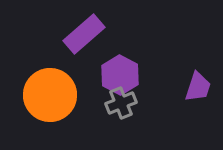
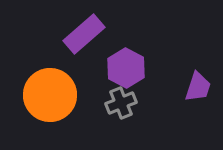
purple hexagon: moved 6 px right, 7 px up
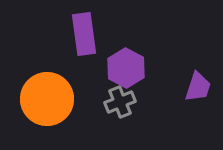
purple rectangle: rotated 57 degrees counterclockwise
orange circle: moved 3 px left, 4 px down
gray cross: moved 1 px left, 1 px up
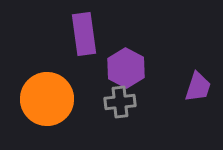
gray cross: rotated 16 degrees clockwise
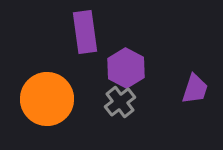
purple rectangle: moved 1 px right, 2 px up
purple trapezoid: moved 3 px left, 2 px down
gray cross: rotated 32 degrees counterclockwise
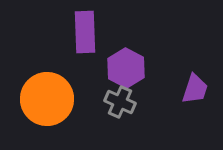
purple rectangle: rotated 6 degrees clockwise
gray cross: rotated 28 degrees counterclockwise
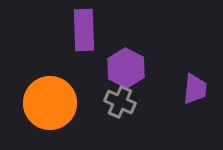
purple rectangle: moved 1 px left, 2 px up
purple trapezoid: rotated 12 degrees counterclockwise
orange circle: moved 3 px right, 4 px down
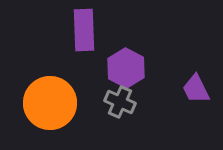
purple trapezoid: moved 1 px right; rotated 148 degrees clockwise
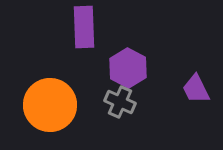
purple rectangle: moved 3 px up
purple hexagon: moved 2 px right
orange circle: moved 2 px down
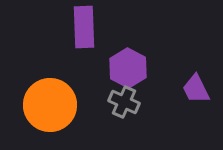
gray cross: moved 4 px right
